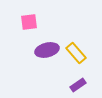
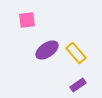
pink square: moved 2 px left, 2 px up
purple ellipse: rotated 20 degrees counterclockwise
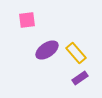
purple rectangle: moved 2 px right, 7 px up
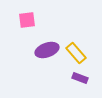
purple ellipse: rotated 15 degrees clockwise
purple rectangle: rotated 56 degrees clockwise
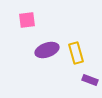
yellow rectangle: rotated 25 degrees clockwise
purple rectangle: moved 10 px right, 2 px down
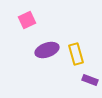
pink square: rotated 18 degrees counterclockwise
yellow rectangle: moved 1 px down
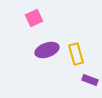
pink square: moved 7 px right, 2 px up
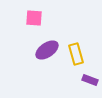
pink square: rotated 30 degrees clockwise
purple ellipse: rotated 15 degrees counterclockwise
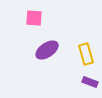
yellow rectangle: moved 10 px right
purple rectangle: moved 2 px down
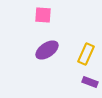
pink square: moved 9 px right, 3 px up
yellow rectangle: rotated 40 degrees clockwise
